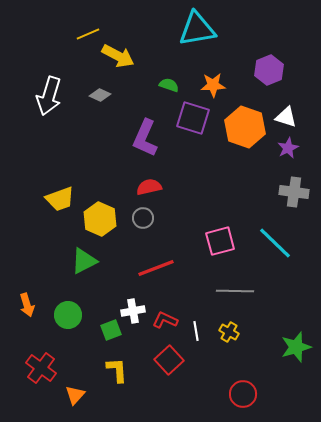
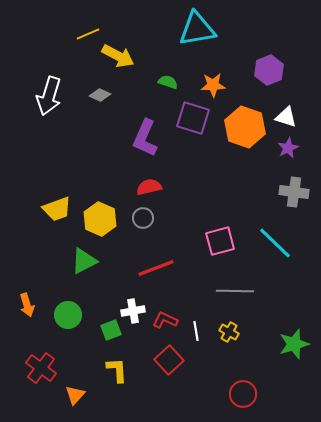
green semicircle: moved 1 px left, 3 px up
yellow trapezoid: moved 3 px left, 10 px down
green star: moved 2 px left, 3 px up
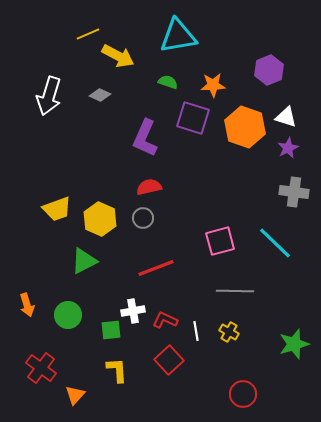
cyan triangle: moved 19 px left, 7 px down
green square: rotated 15 degrees clockwise
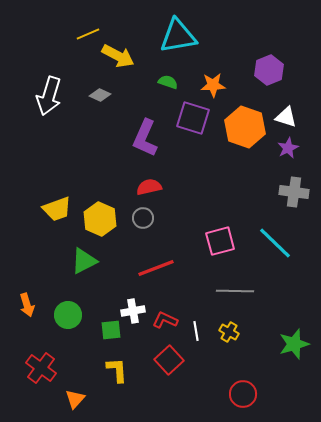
orange triangle: moved 4 px down
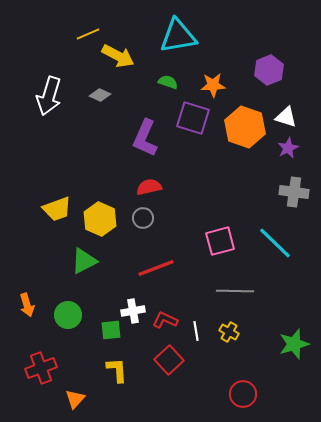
red cross: rotated 32 degrees clockwise
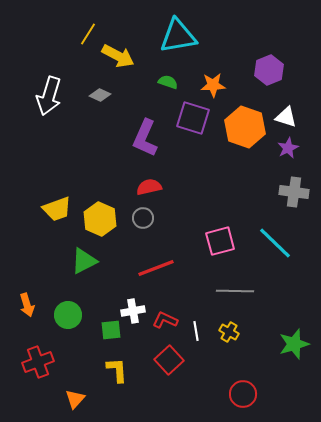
yellow line: rotated 35 degrees counterclockwise
red cross: moved 3 px left, 6 px up
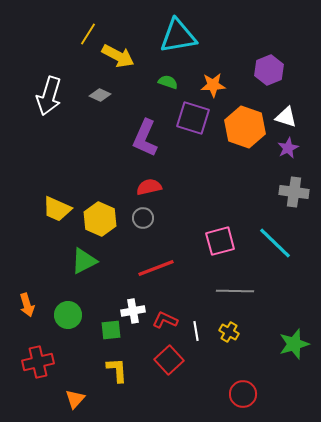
yellow trapezoid: rotated 44 degrees clockwise
red cross: rotated 8 degrees clockwise
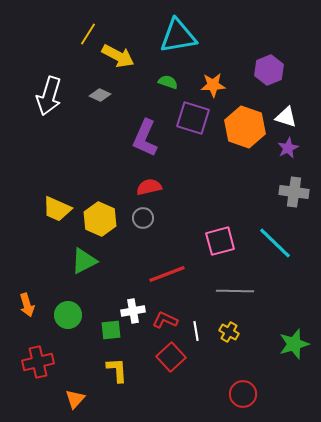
red line: moved 11 px right, 6 px down
red square: moved 2 px right, 3 px up
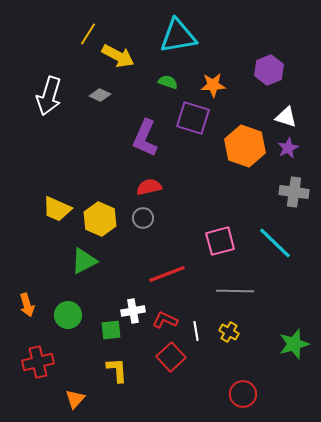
orange hexagon: moved 19 px down
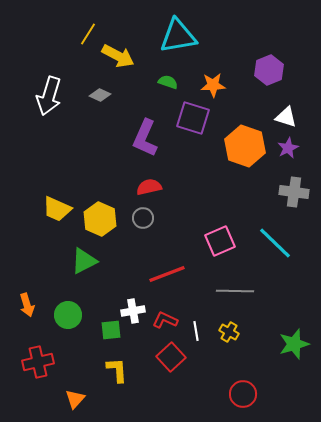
pink square: rotated 8 degrees counterclockwise
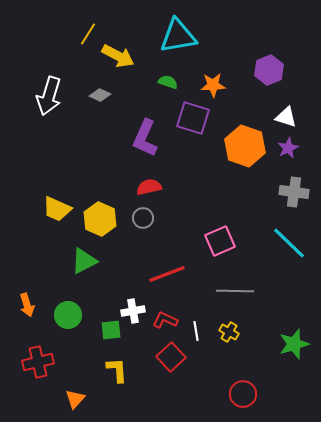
cyan line: moved 14 px right
